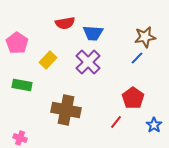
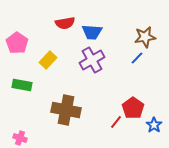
blue trapezoid: moved 1 px left, 1 px up
purple cross: moved 4 px right, 2 px up; rotated 15 degrees clockwise
red pentagon: moved 10 px down
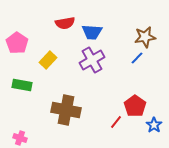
red pentagon: moved 2 px right, 2 px up
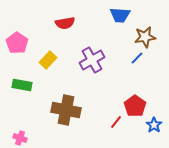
blue trapezoid: moved 28 px right, 17 px up
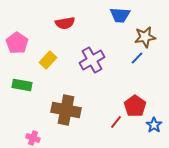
pink cross: moved 13 px right
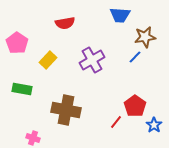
blue line: moved 2 px left, 1 px up
green rectangle: moved 4 px down
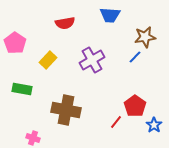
blue trapezoid: moved 10 px left
pink pentagon: moved 2 px left
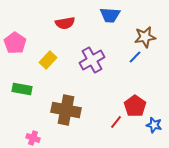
blue star: rotated 21 degrees counterclockwise
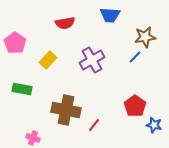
red line: moved 22 px left, 3 px down
